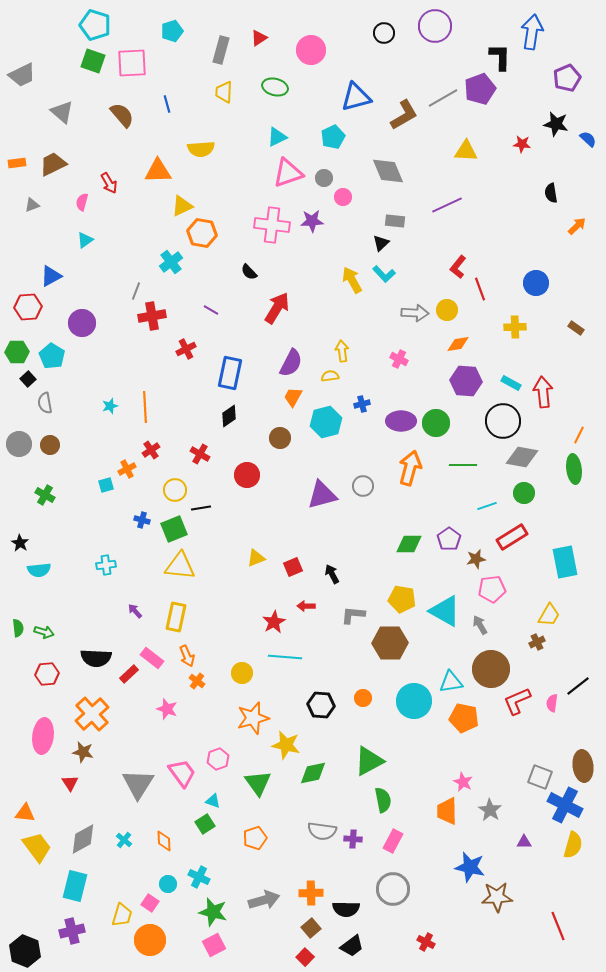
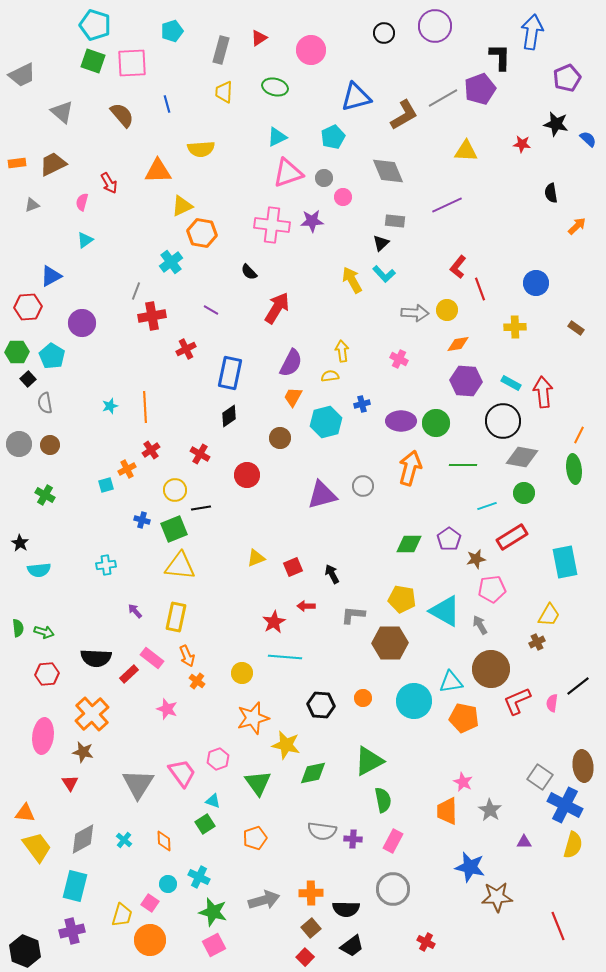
gray square at (540, 777): rotated 15 degrees clockwise
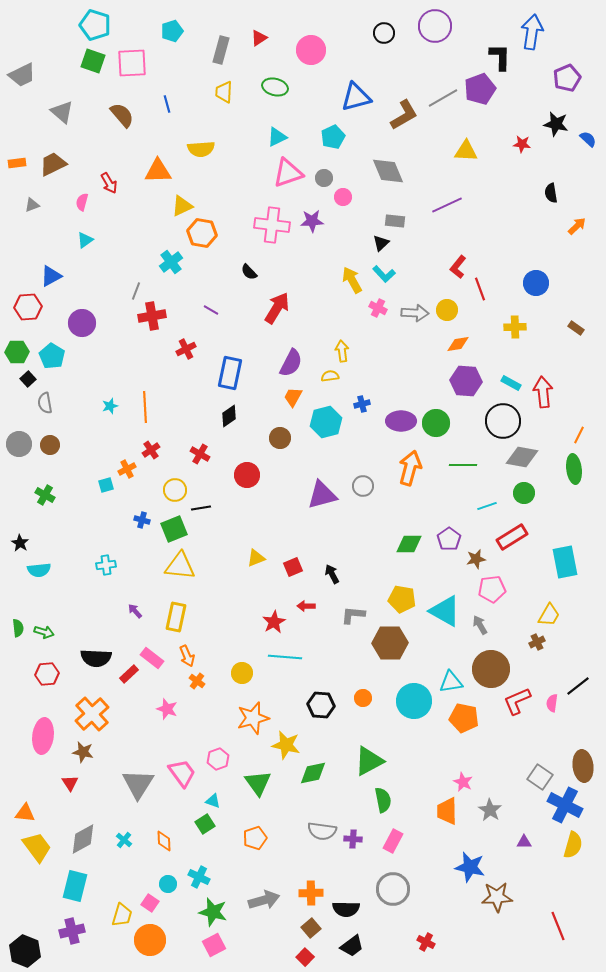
pink cross at (399, 359): moved 21 px left, 51 px up
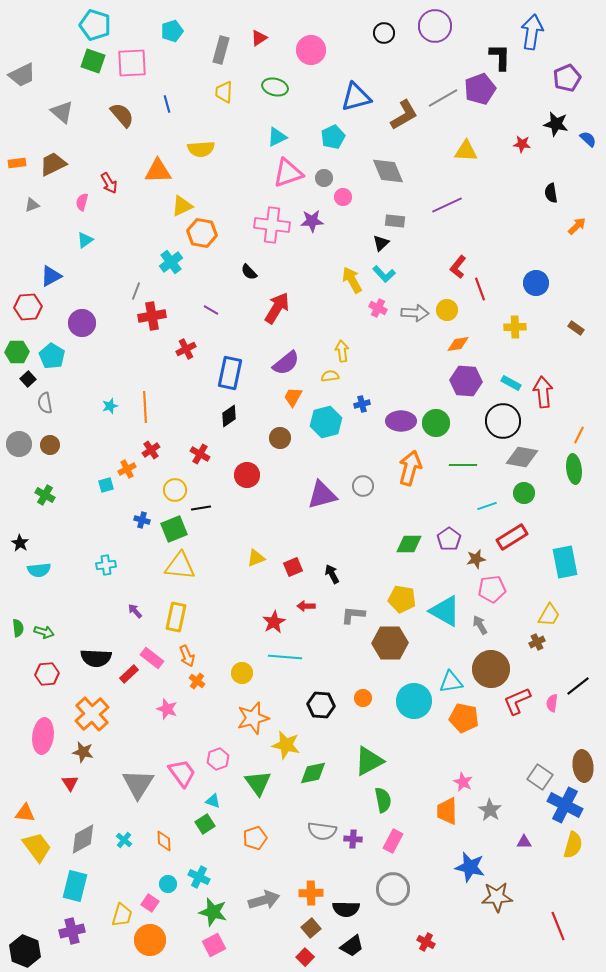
purple semicircle at (291, 363): moved 5 px left; rotated 24 degrees clockwise
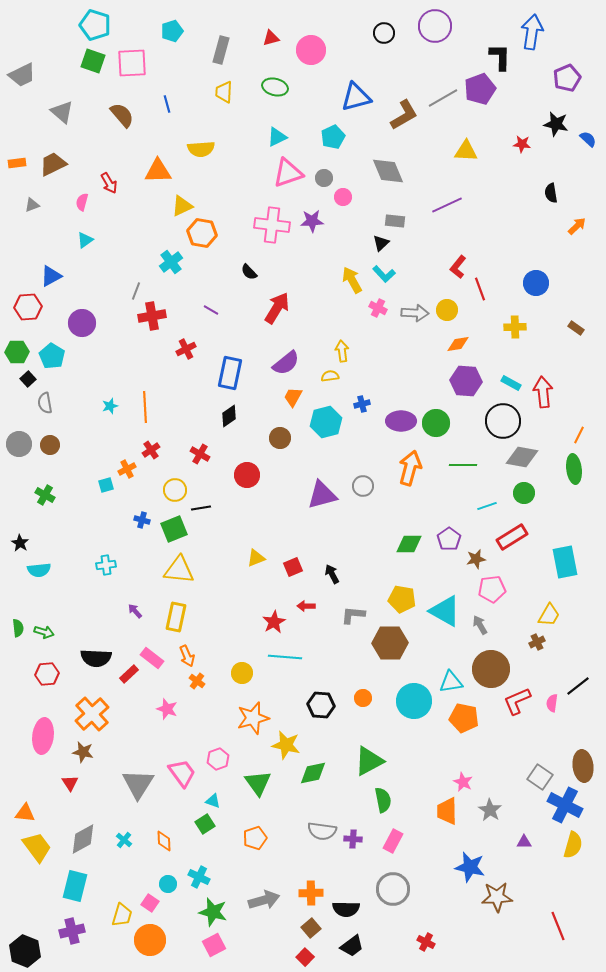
red triangle at (259, 38): moved 12 px right; rotated 18 degrees clockwise
yellow triangle at (180, 566): moved 1 px left, 4 px down
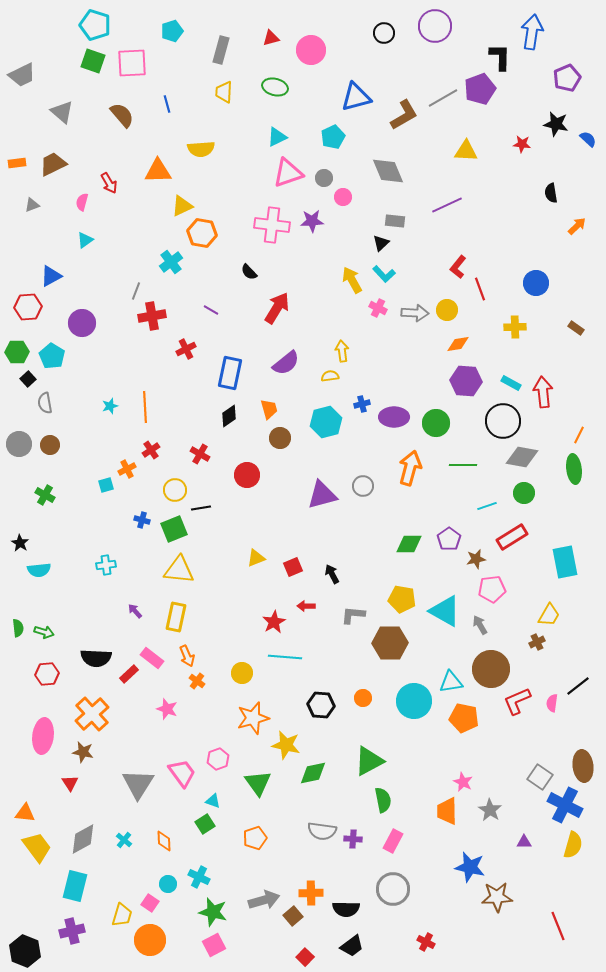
orange trapezoid at (293, 397): moved 24 px left, 12 px down; rotated 135 degrees clockwise
purple ellipse at (401, 421): moved 7 px left, 4 px up
brown square at (311, 928): moved 18 px left, 12 px up
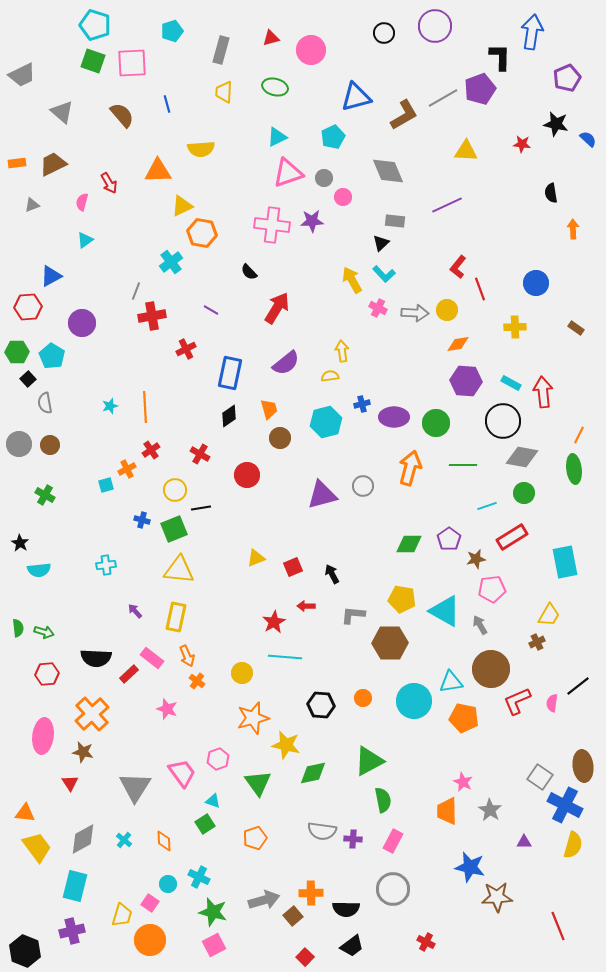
orange arrow at (577, 226): moved 4 px left, 3 px down; rotated 48 degrees counterclockwise
gray triangle at (138, 784): moved 3 px left, 3 px down
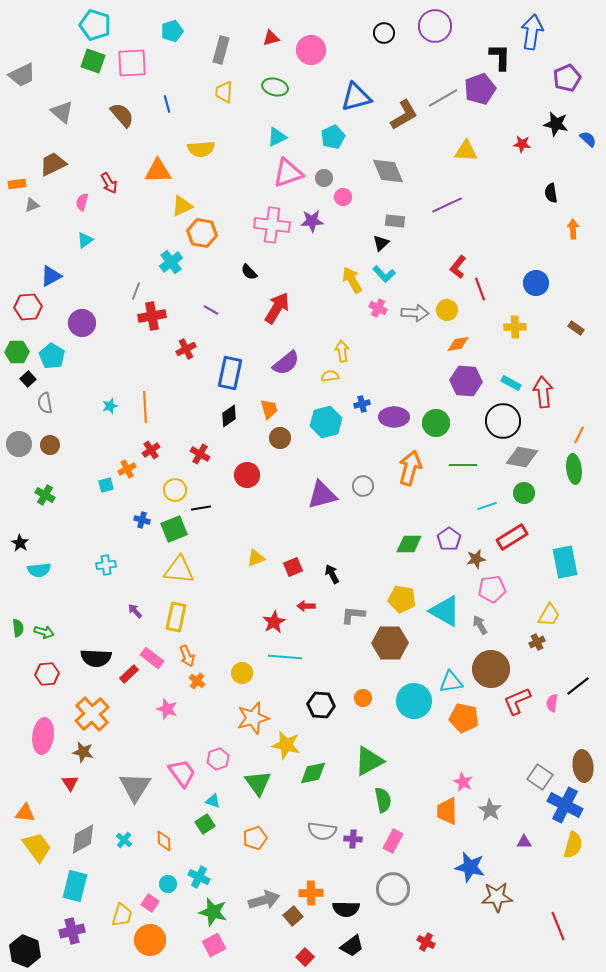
orange rectangle at (17, 163): moved 21 px down
